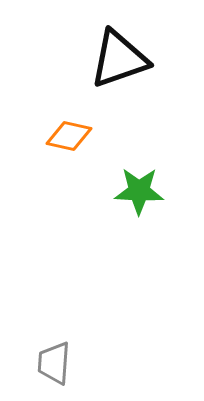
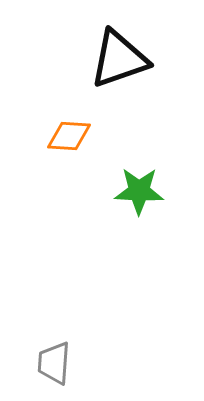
orange diamond: rotated 9 degrees counterclockwise
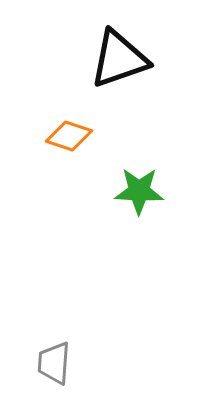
orange diamond: rotated 15 degrees clockwise
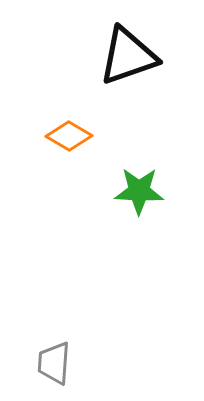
black triangle: moved 9 px right, 3 px up
orange diamond: rotated 12 degrees clockwise
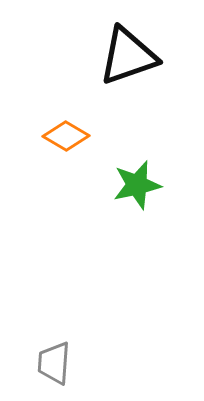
orange diamond: moved 3 px left
green star: moved 2 px left, 6 px up; rotated 15 degrees counterclockwise
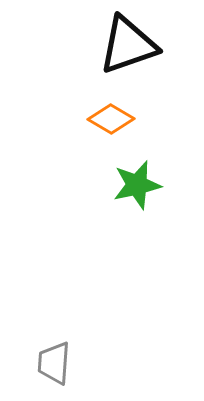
black triangle: moved 11 px up
orange diamond: moved 45 px right, 17 px up
